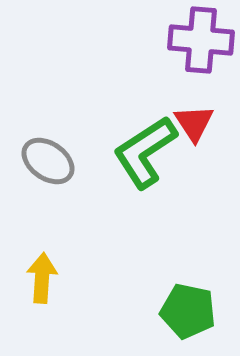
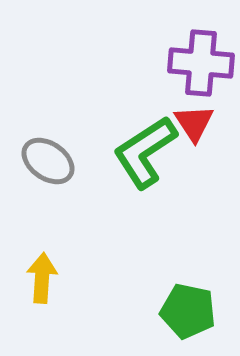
purple cross: moved 23 px down
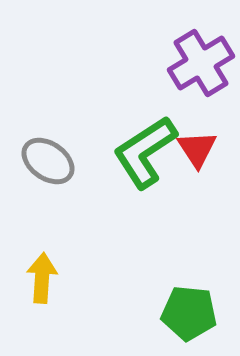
purple cross: rotated 36 degrees counterclockwise
red triangle: moved 3 px right, 26 px down
green pentagon: moved 1 px right, 2 px down; rotated 6 degrees counterclockwise
